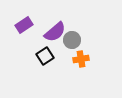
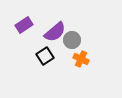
orange cross: rotated 35 degrees clockwise
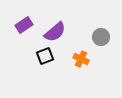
gray circle: moved 29 px right, 3 px up
black square: rotated 12 degrees clockwise
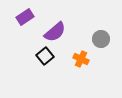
purple rectangle: moved 1 px right, 8 px up
gray circle: moved 2 px down
black square: rotated 18 degrees counterclockwise
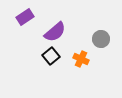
black square: moved 6 px right
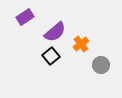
gray circle: moved 26 px down
orange cross: moved 15 px up; rotated 28 degrees clockwise
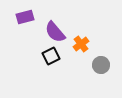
purple rectangle: rotated 18 degrees clockwise
purple semicircle: rotated 90 degrees clockwise
black square: rotated 12 degrees clockwise
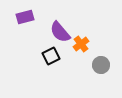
purple semicircle: moved 5 px right
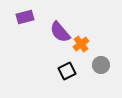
black square: moved 16 px right, 15 px down
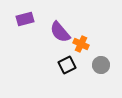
purple rectangle: moved 2 px down
orange cross: rotated 28 degrees counterclockwise
black square: moved 6 px up
